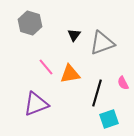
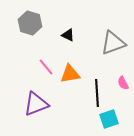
black triangle: moved 6 px left; rotated 40 degrees counterclockwise
gray triangle: moved 11 px right
black line: rotated 20 degrees counterclockwise
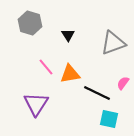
black triangle: rotated 32 degrees clockwise
pink semicircle: rotated 64 degrees clockwise
black line: rotated 60 degrees counterclockwise
purple triangle: rotated 36 degrees counterclockwise
cyan square: rotated 30 degrees clockwise
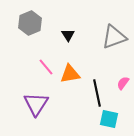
gray hexagon: rotated 20 degrees clockwise
gray triangle: moved 1 px right, 6 px up
black line: rotated 52 degrees clockwise
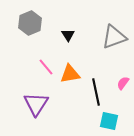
black line: moved 1 px left, 1 px up
cyan square: moved 2 px down
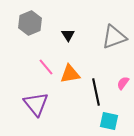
purple triangle: rotated 12 degrees counterclockwise
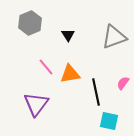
purple triangle: rotated 16 degrees clockwise
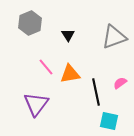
pink semicircle: moved 3 px left; rotated 16 degrees clockwise
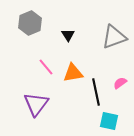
orange triangle: moved 3 px right, 1 px up
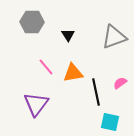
gray hexagon: moved 2 px right, 1 px up; rotated 25 degrees clockwise
cyan square: moved 1 px right, 1 px down
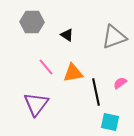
black triangle: moved 1 px left; rotated 24 degrees counterclockwise
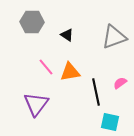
orange triangle: moved 3 px left, 1 px up
